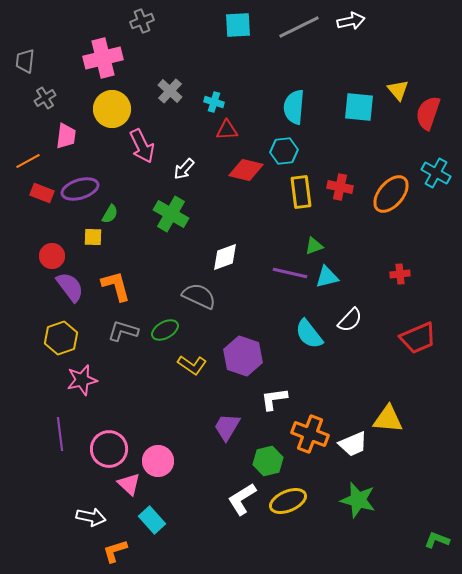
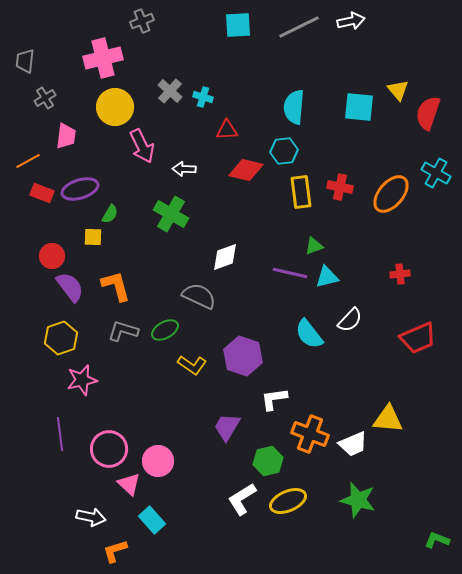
cyan cross at (214, 102): moved 11 px left, 5 px up
yellow circle at (112, 109): moved 3 px right, 2 px up
white arrow at (184, 169): rotated 50 degrees clockwise
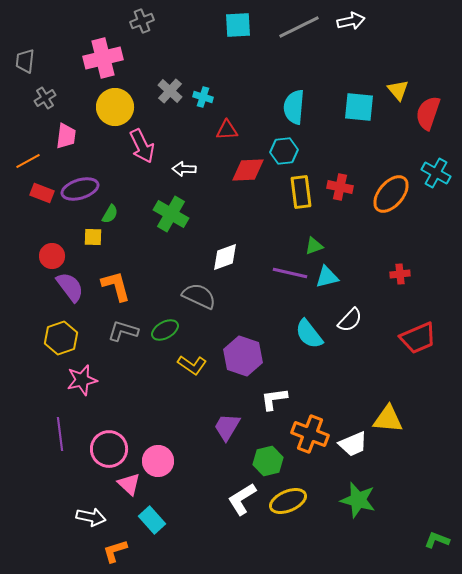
red diamond at (246, 170): moved 2 px right; rotated 16 degrees counterclockwise
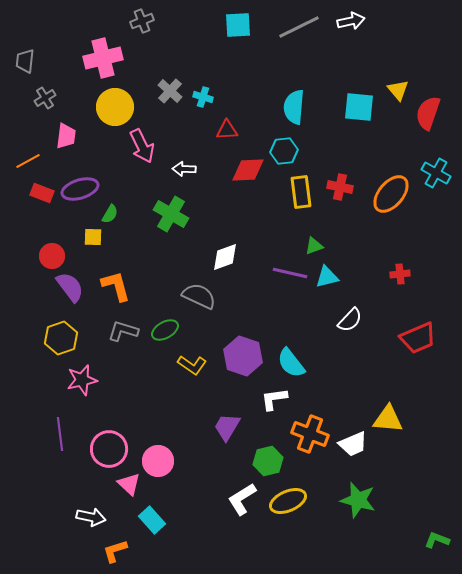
cyan semicircle at (309, 334): moved 18 px left, 29 px down
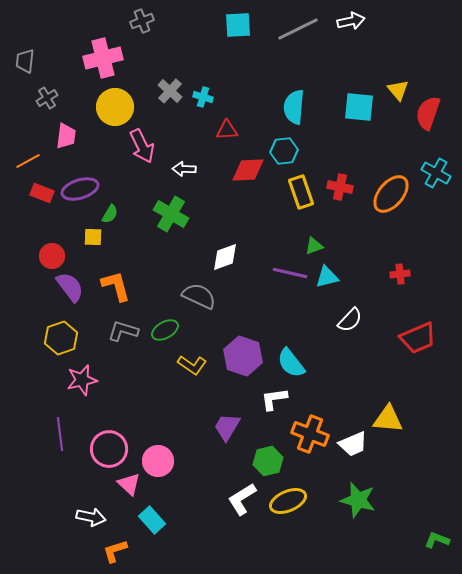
gray line at (299, 27): moved 1 px left, 2 px down
gray cross at (45, 98): moved 2 px right
yellow rectangle at (301, 192): rotated 12 degrees counterclockwise
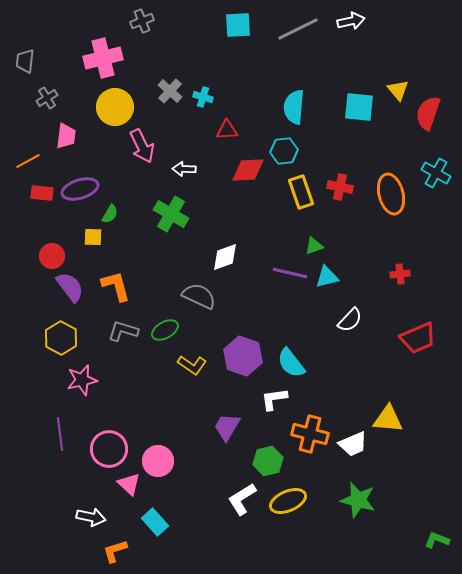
red rectangle at (42, 193): rotated 15 degrees counterclockwise
orange ellipse at (391, 194): rotated 54 degrees counterclockwise
yellow hexagon at (61, 338): rotated 12 degrees counterclockwise
orange cross at (310, 434): rotated 6 degrees counterclockwise
cyan rectangle at (152, 520): moved 3 px right, 2 px down
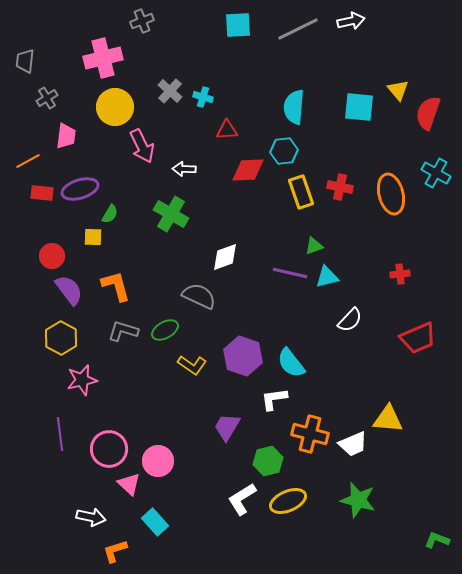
purple semicircle at (70, 287): moved 1 px left, 3 px down
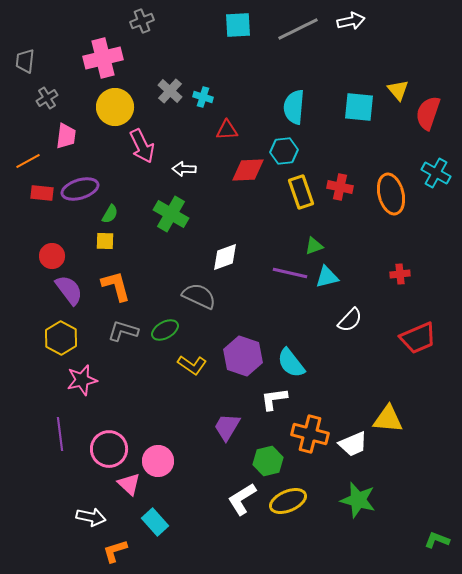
yellow square at (93, 237): moved 12 px right, 4 px down
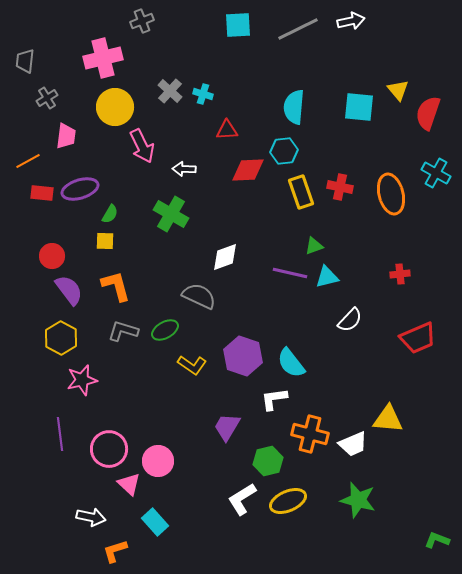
cyan cross at (203, 97): moved 3 px up
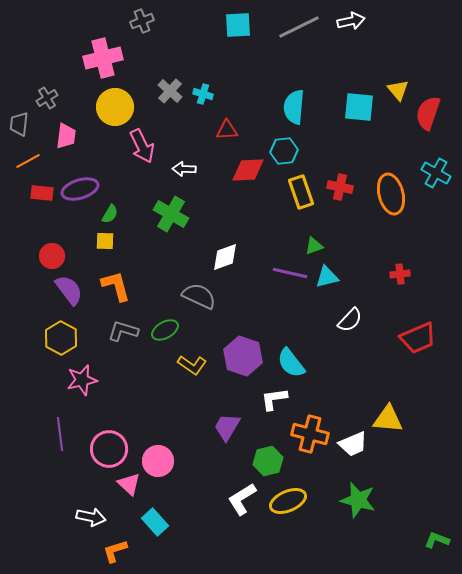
gray line at (298, 29): moved 1 px right, 2 px up
gray trapezoid at (25, 61): moved 6 px left, 63 px down
